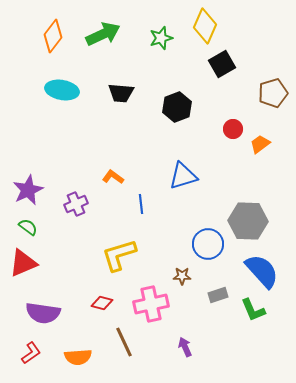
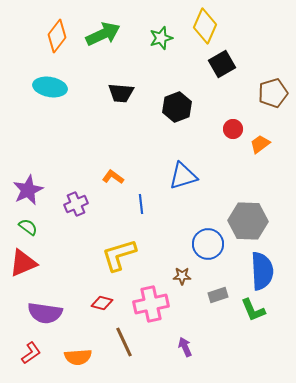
orange diamond: moved 4 px right
cyan ellipse: moved 12 px left, 3 px up
blue semicircle: rotated 39 degrees clockwise
purple semicircle: moved 2 px right
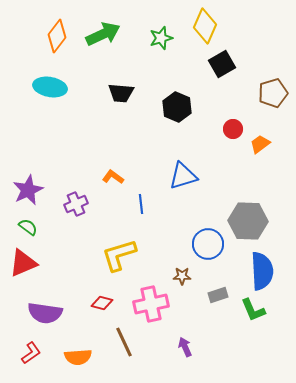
black hexagon: rotated 16 degrees counterclockwise
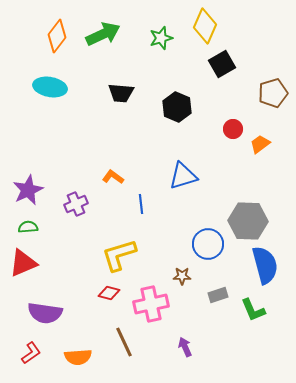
green semicircle: rotated 42 degrees counterclockwise
blue semicircle: moved 3 px right, 6 px up; rotated 12 degrees counterclockwise
red diamond: moved 7 px right, 10 px up
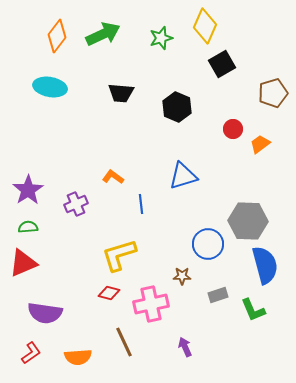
purple star: rotated 8 degrees counterclockwise
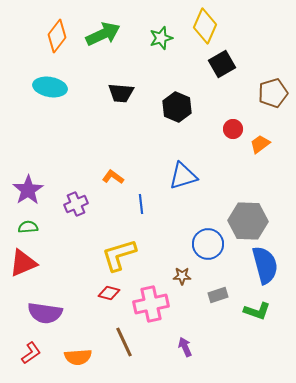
green L-shape: moved 4 px right, 1 px down; rotated 48 degrees counterclockwise
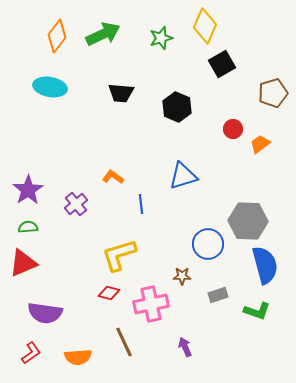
purple cross: rotated 15 degrees counterclockwise
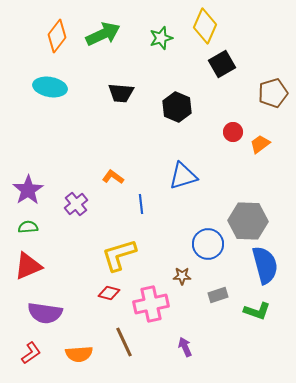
red circle: moved 3 px down
red triangle: moved 5 px right, 3 px down
orange semicircle: moved 1 px right, 3 px up
